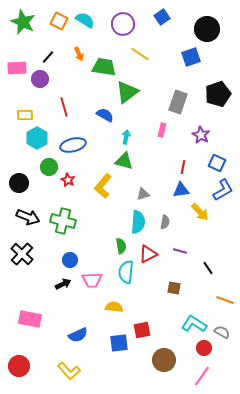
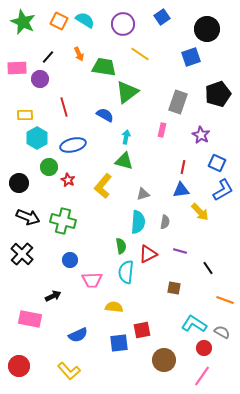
black arrow at (63, 284): moved 10 px left, 12 px down
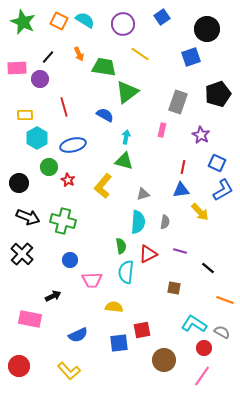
black line at (208, 268): rotated 16 degrees counterclockwise
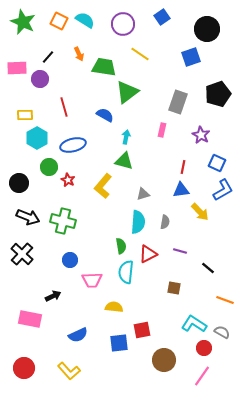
red circle at (19, 366): moved 5 px right, 2 px down
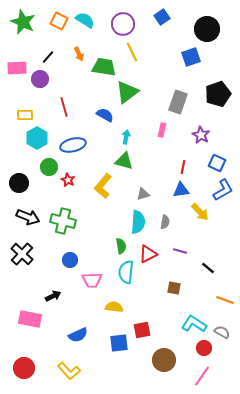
yellow line at (140, 54): moved 8 px left, 2 px up; rotated 30 degrees clockwise
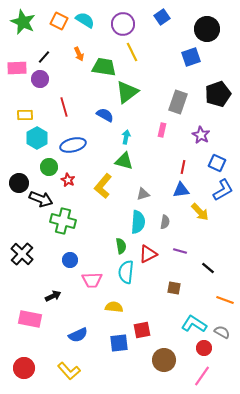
black line at (48, 57): moved 4 px left
black arrow at (28, 217): moved 13 px right, 18 px up
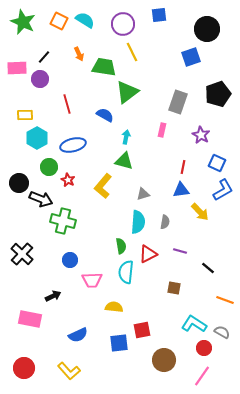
blue square at (162, 17): moved 3 px left, 2 px up; rotated 28 degrees clockwise
red line at (64, 107): moved 3 px right, 3 px up
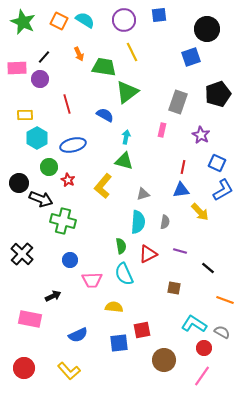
purple circle at (123, 24): moved 1 px right, 4 px up
cyan semicircle at (126, 272): moved 2 px left, 2 px down; rotated 30 degrees counterclockwise
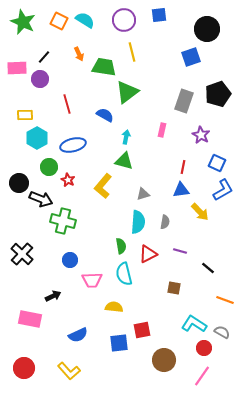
yellow line at (132, 52): rotated 12 degrees clockwise
gray rectangle at (178, 102): moved 6 px right, 1 px up
cyan semicircle at (124, 274): rotated 10 degrees clockwise
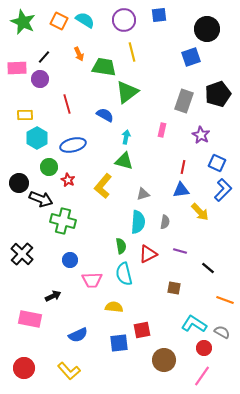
blue L-shape at (223, 190): rotated 15 degrees counterclockwise
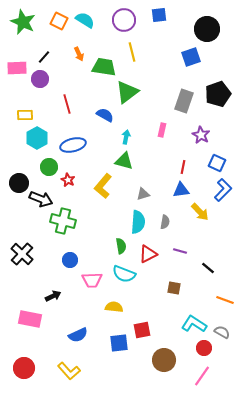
cyan semicircle at (124, 274): rotated 55 degrees counterclockwise
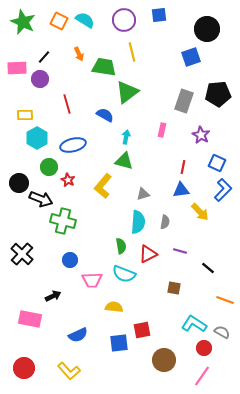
black pentagon at (218, 94): rotated 15 degrees clockwise
